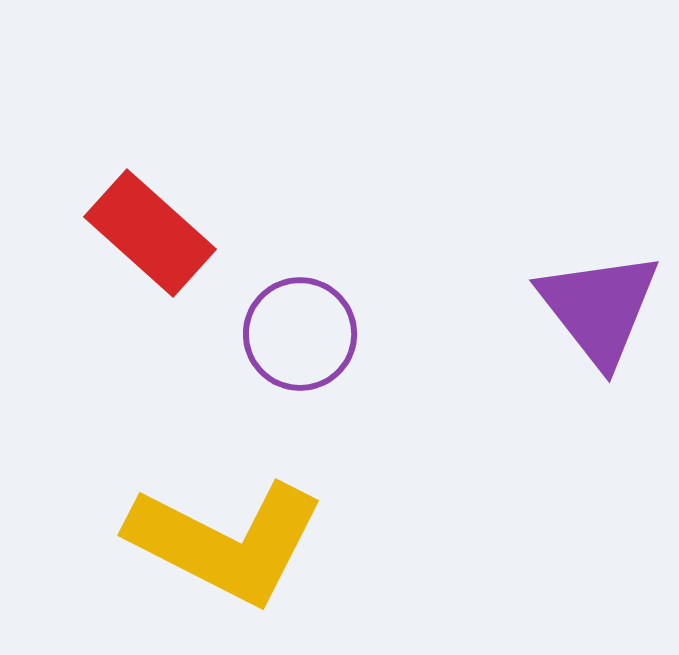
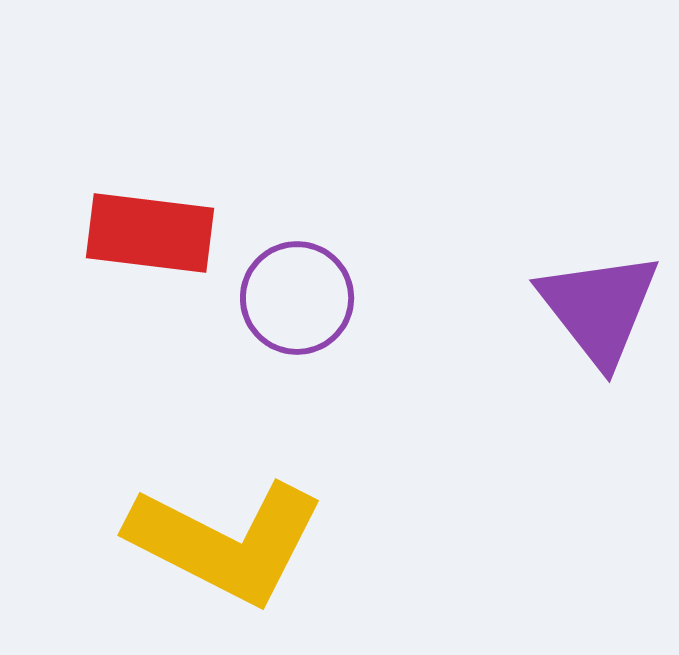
red rectangle: rotated 35 degrees counterclockwise
purple circle: moved 3 px left, 36 px up
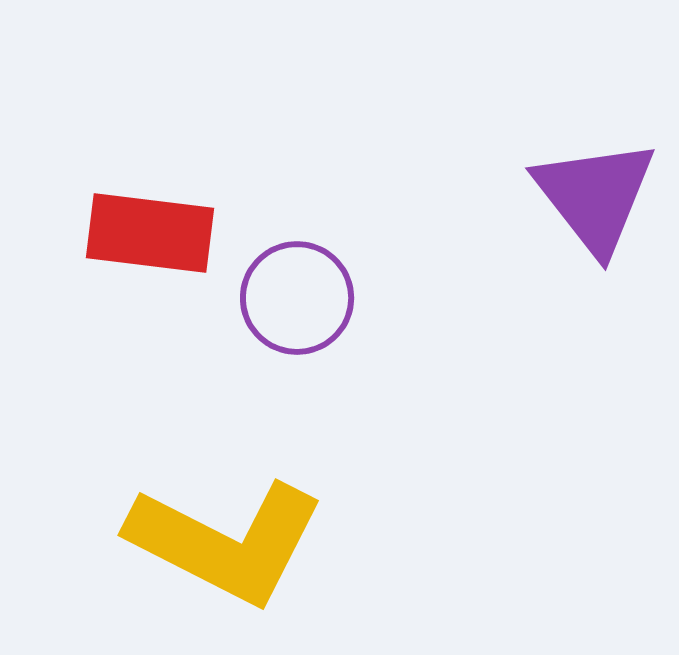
purple triangle: moved 4 px left, 112 px up
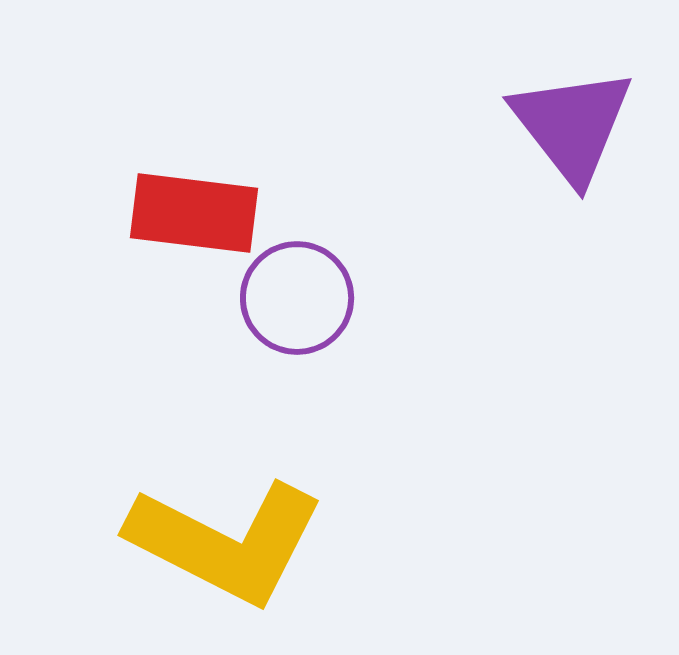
purple triangle: moved 23 px left, 71 px up
red rectangle: moved 44 px right, 20 px up
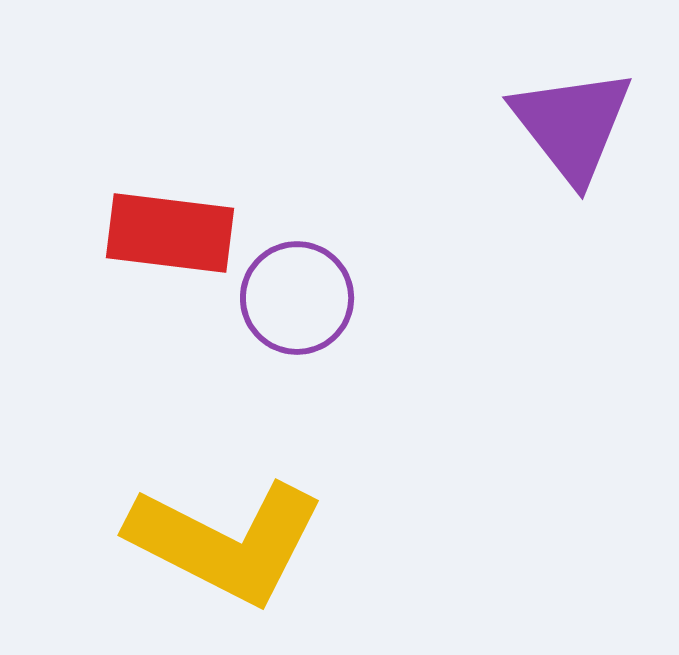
red rectangle: moved 24 px left, 20 px down
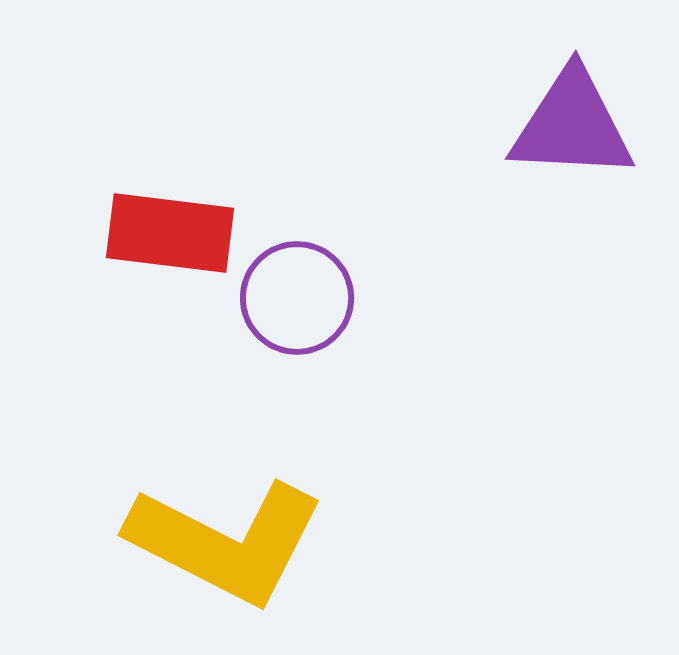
purple triangle: rotated 49 degrees counterclockwise
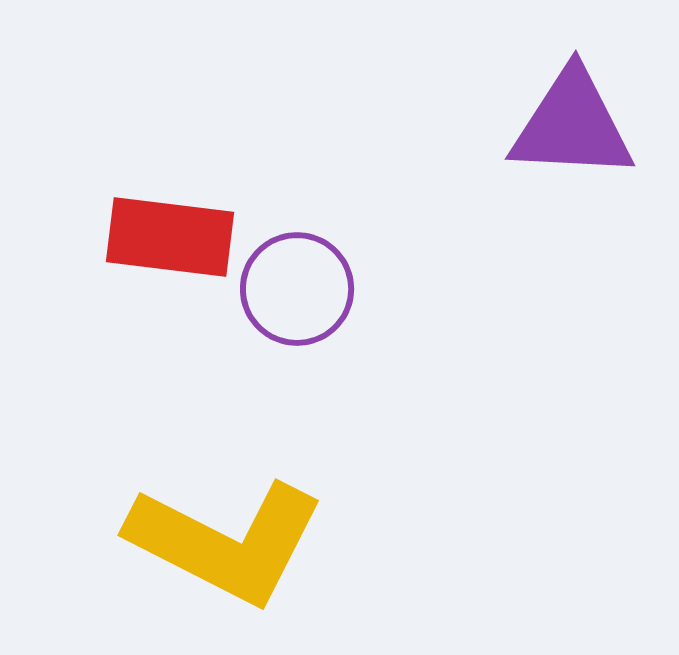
red rectangle: moved 4 px down
purple circle: moved 9 px up
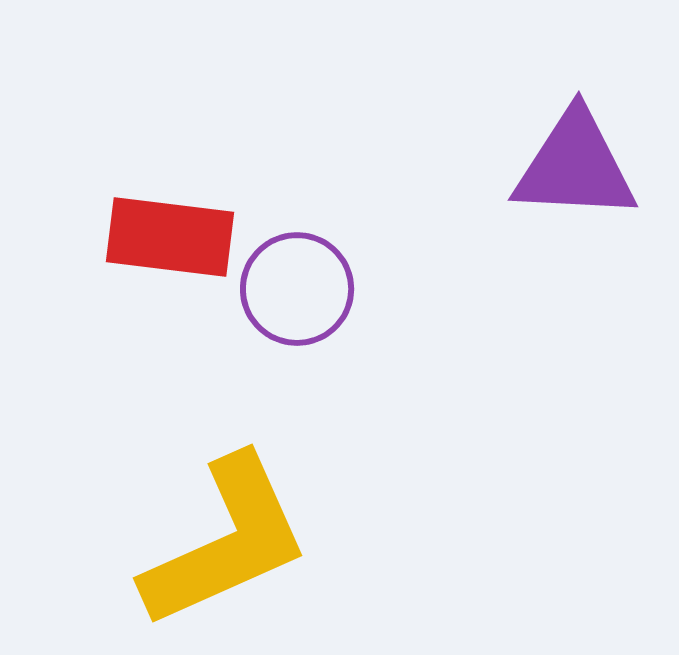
purple triangle: moved 3 px right, 41 px down
yellow L-shape: rotated 51 degrees counterclockwise
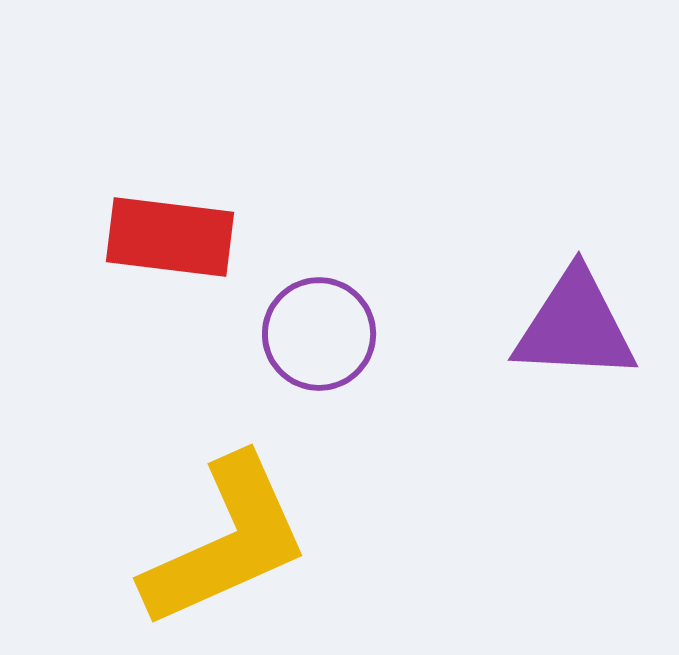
purple triangle: moved 160 px down
purple circle: moved 22 px right, 45 px down
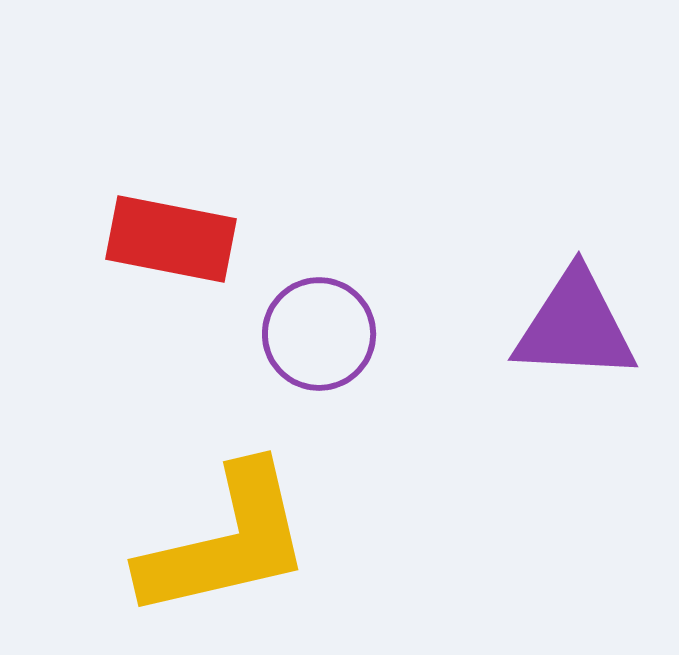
red rectangle: moved 1 px right, 2 px down; rotated 4 degrees clockwise
yellow L-shape: rotated 11 degrees clockwise
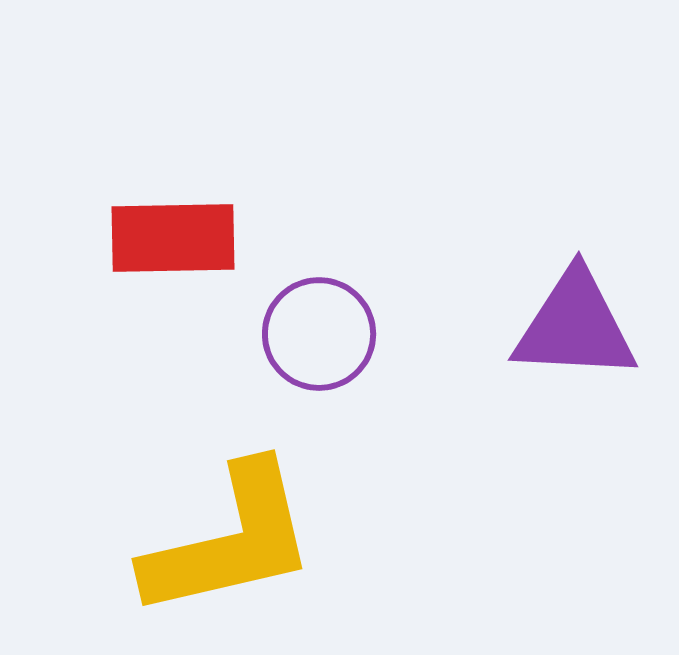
red rectangle: moved 2 px right, 1 px up; rotated 12 degrees counterclockwise
yellow L-shape: moved 4 px right, 1 px up
